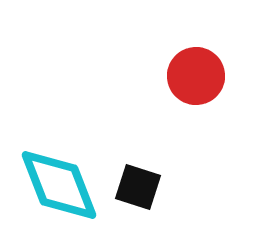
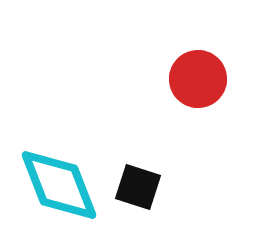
red circle: moved 2 px right, 3 px down
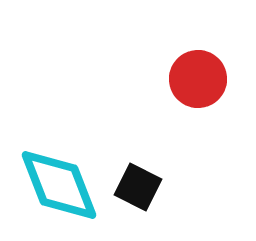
black square: rotated 9 degrees clockwise
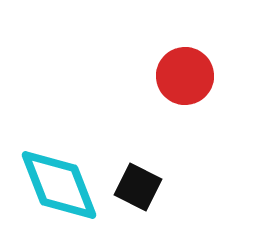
red circle: moved 13 px left, 3 px up
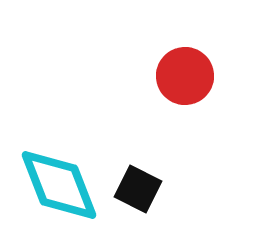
black square: moved 2 px down
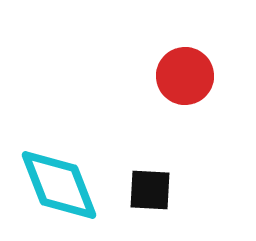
black square: moved 12 px right, 1 px down; rotated 24 degrees counterclockwise
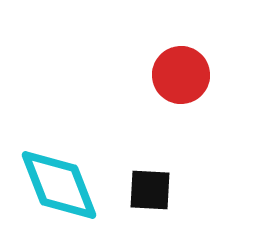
red circle: moved 4 px left, 1 px up
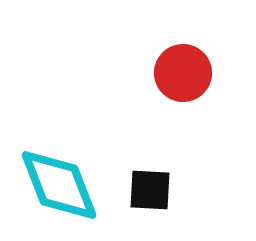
red circle: moved 2 px right, 2 px up
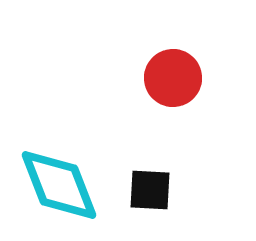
red circle: moved 10 px left, 5 px down
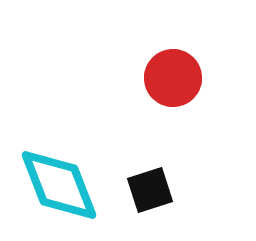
black square: rotated 21 degrees counterclockwise
